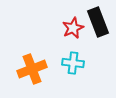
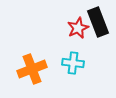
red star: moved 5 px right
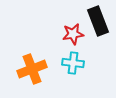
black rectangle: moved 1 px up
red star: moved 5 px left, 6 px down; rotated 15 degrees clockwise
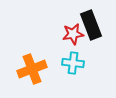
black rectangle: moved 7 px left, 4 px down
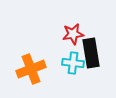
black rectangle: moved 28 px down; rotated 12 degrees clockwise
orange cross: moved 1 px left
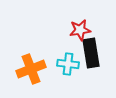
red star: moved 7 px right, 4 px up
cyan cross: moved 5 px left, 1 px down
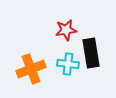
red star: moved 14 px left
